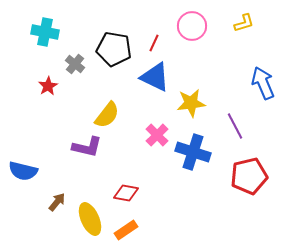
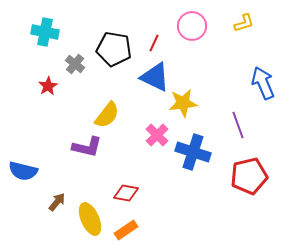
yellow star: moved 8 px left
purple line: moved 3 px right, 1 px up; rotated 8 degrees clockwise
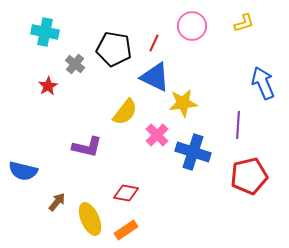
yellow semicircle: moved 18 px right, 3 px up
purple line: rotated 24 degrees clockwise
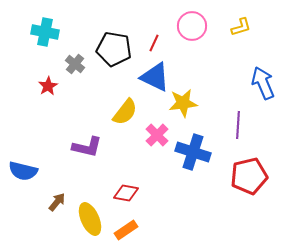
yellow L-shape: moved 3 px left, 4 px down
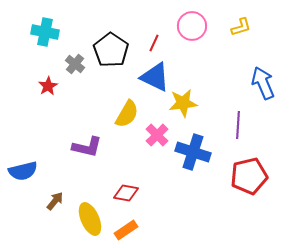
black pentagon: moved 3 px left, 1 px down; rotated 24 degrees clockwise
yellow semicircle: moved 2 px right, 2 px down; rotated 8 degrees counterclockwise
blue semicircle: rotated 28 degrees counterclockwise
brown arrow: moved 2 px left, 1 px up
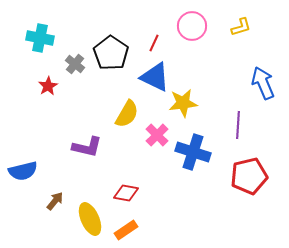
cyan cross: moved 5 px left, 6 px down
black pentagon: moved 3 px down
